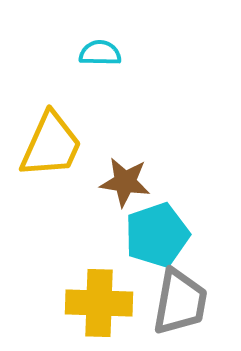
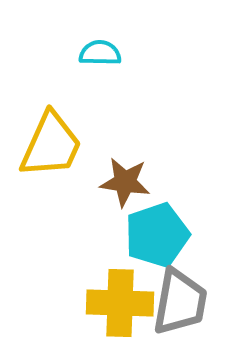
yellow cross: moved 21 px right
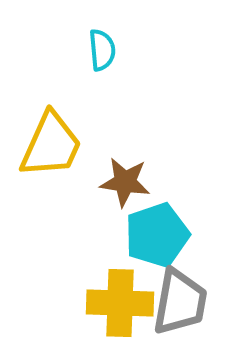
cyan semicircle: moved 2 px right, 3 px up; rotated 84 degrees clockwise
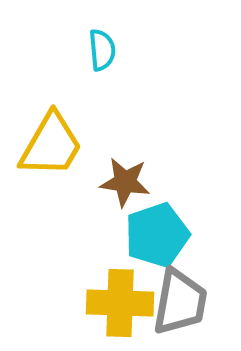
yellow trapezoid: rotated 6 degrees clockwise
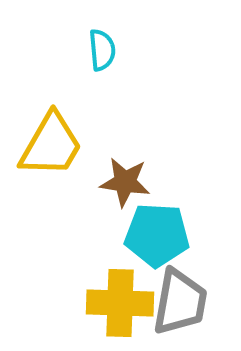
cyan pentagon: rotated 22 degrees clockwise
